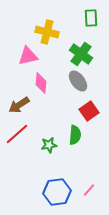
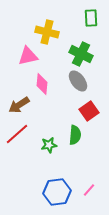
green cross: rotated 10 degrees counterclockwise
pink diamond: moved 1 px right, 1 px down
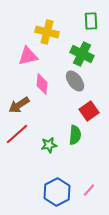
green rectangle: moved 3 px down
green cross: moved 1 px right
gray ellipse: moved 3 px left
blue hexagon: rotated 20 degrees counterclockwise
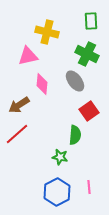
green cross: moved 5 px right
green star: moved 11 px right, 12 px down; rotated 21 degrees clockwise
pink line: moved 3 px up; rotated 48 degrees counterclockwise
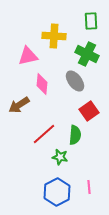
yellow cross: moved 7 px right, 4 px down; rotated 10 degrees counterclockwise
red line: moved 27 px right
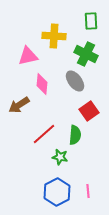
green cross: moved 1 px left
pink line: moved 1 px left, 4 px down
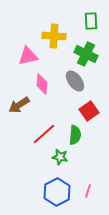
pink line: rotated 24 degrees clockwise
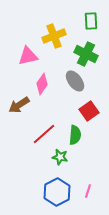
yellow cross: rotated 25 degrees counterclockwise
pink diamond: rotated 30 degrees clockwise
